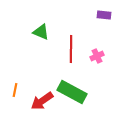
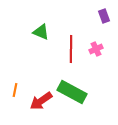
purple rectangle: moved 1 px down; rotated 64 degrees clockwise
pink cross: moved 1 px left, 7 px up
red arrow: moved 1 px left
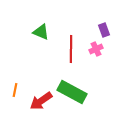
purple rectangle: moved 14 px down
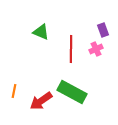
purple rectangle: moved 1 px left
orange line: moved 1 px left, 1 px down
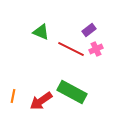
purple rectangle: moved 14 px left; rotated 72 degrees clockwise
red line: rotated 64 degrees counterclockwise
orange line: moved 1 px left, 5 px down
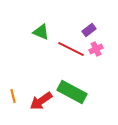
orange line: rotated 24 degrees counterclockwise
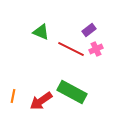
orange line: rotated 24 degrees clockwise
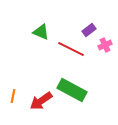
pink cross: moved 9 px right, 4 px up
green rectangle: moved 2 px up
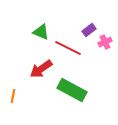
pink cross: moved 3 px up
red line: moved 3 px left, 1 px up
red arrow: moved 32 px up
